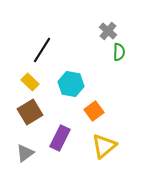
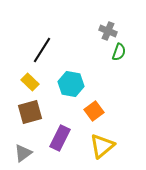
gray cross: rotated 18 degrees counterclockwise
green semicircle: rotated 18 degrees clockwise
brown square: rotated 15 degrees clockwise
yellow triangle: moved 2 px left
gray triangle: moved 2 px left
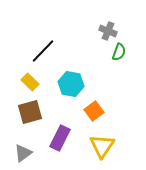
black line: moved 1 px right, 1 px down; rotated 12 degrees clockwise
yellow triangle: rotated 16 degrees counterclockwise
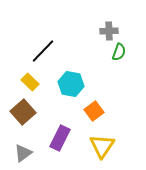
gray cross: moved 1 px right; rotated 24 degrees counterclockwise
brown square: moved 7 px left; rotated 25 degrees counterclockwise
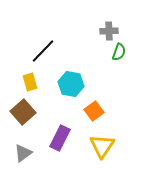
yellow rectangle: rotated 30 degrees clockwise
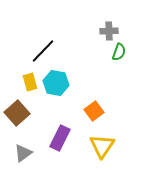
cyan hexagon: moved 15 px left, 1 px up
brown square: moved 6 px left, 1 px down
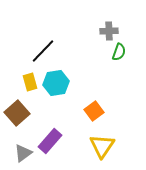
cyan hexagon: rotated 20 degrees counterclockwise
purple rectangle: moved 10 px left, 3 px down; rotated 15 degrees clockwise
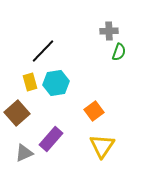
purple rectangle: moved 1 px right, 2 px up
gray triangle: moved 1 px right; rotated 12 degrees clockwise
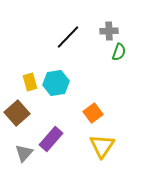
black line: moved 25 px right, 14 px up
orange square: moved 1 px left, 2 px down
gray triangle: rotated 24 degrees counterclockwise
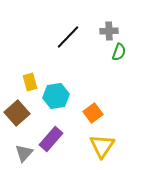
cyan hexagon: moved 13 px down
